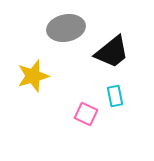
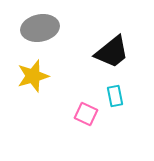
gray ellipse: moved 26 px left
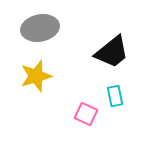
yellow star: moved 3 px right
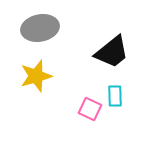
cyan rectangle: rotated 10 degrees clockwise
pink square: moved 4 px right, 5 px up
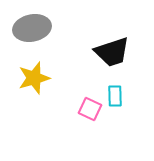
gray ellipse: moved 8 px left
black trapezoid: rotated 21 degrees clockwise
yellow star: moved 2 px left, 2 px down
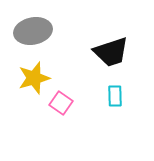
gray ellipse: moved 1 px right, 3 px down
black trapezoid: moved 1 px left
pink square: moved 29 px left, 6 px up; rotated 10 degrees clockwise
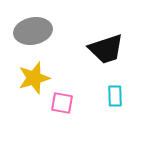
black trapezoid: moved 5 px left, 3 px up
pink square: moved 1 px right; rotated 25 degrees counterclockwise
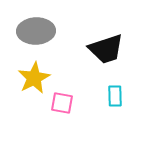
gray ellipse: moved 3 px right; rotated 9 degrees clockwise
yellow star: rotated 12 degrees counterclockwise
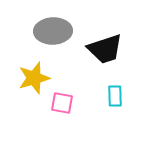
gray ellipse: moved 17 px right
black trapezoid: moved 1 px left
yellow star: rotated 12 degrees clockwise
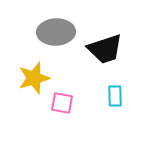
gray ellipse: moved 3 px right, 1 px down
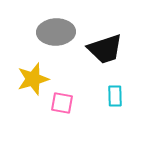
yellow star: moved 1 px left, 1 px down
